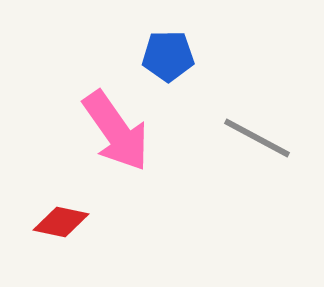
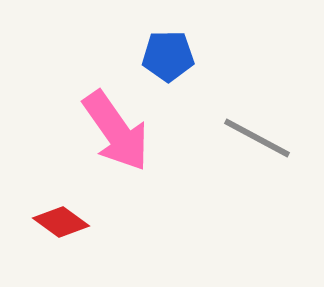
red diamond: rotated 24 degrees clockwise
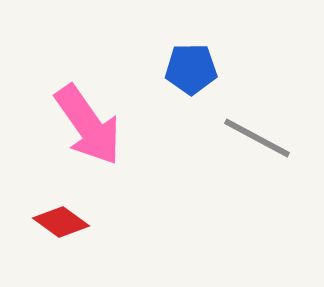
blue pentagon: moved 23 px right, 13 px down
pink arrow: moved 28 px left, 6 px up
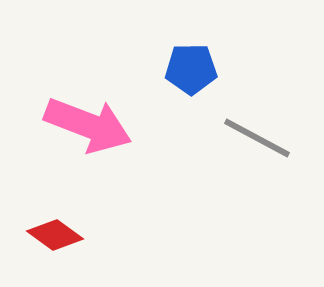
pink arrow: rotated 34 degrees counterclockwise
red diamond: moved 6 px left, 13 px down
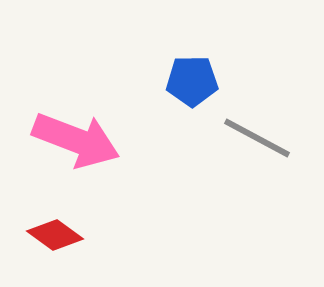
blue pentagon: moved 1 px right, 12 px down
pink arrow: moved 12 px left, 15 px down
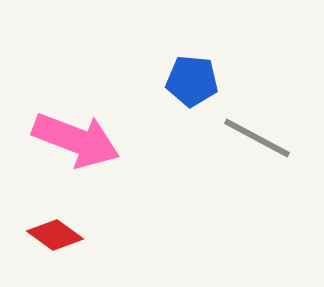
blue pentagon: rotated 6 degrees clockwise
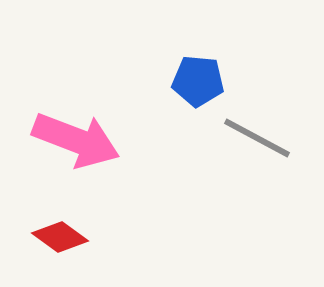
blue pentagon: moved 6 px right
red diamond: moved 5 px right, 2 px down
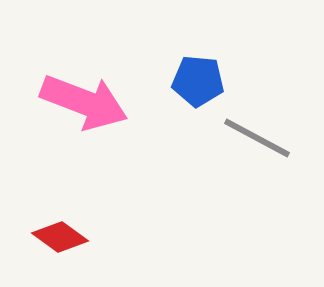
pink arrow: moved 8 px right, 38 px up
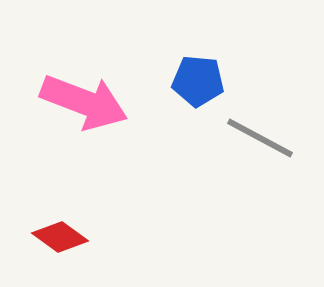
gray line: moved 3 px right
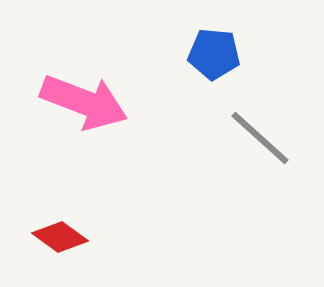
blue pentagon: moved 16 px right, 27 px up
gray line: rotated 14 degrees clockwise
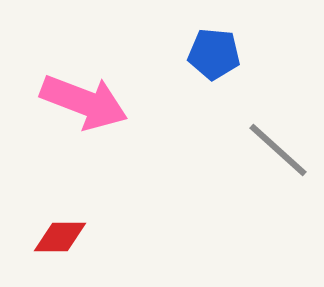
gray line: moved 18 px right, 12 px down
red diamond: rotated 36 degrees counterclockwise
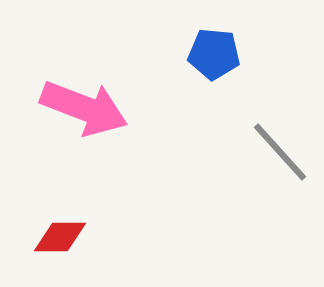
pink arrow: moved 6 px down
gray line: moved 2 px right, 2 px down; rotated 6 degrees clockwise
